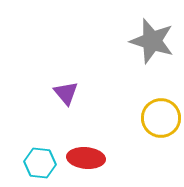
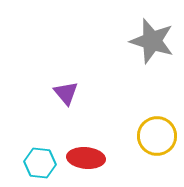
yellow circle: moved 4 px left, 18 px down
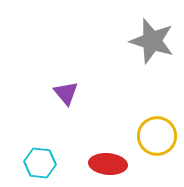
red ellipse: moved 22 px right, 6 px down
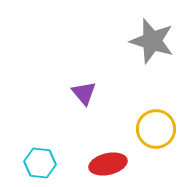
purple triangle: moved 18 px right
yellow circle: moved 1 px left, 7 px up
red ellipse: rotated 18 degrees counterclockwise
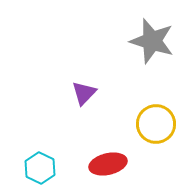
purple triangle: rotated 24 degrees clockwise
yellow circle: moved 5 px up
cyan hexagon: moved 5 px down; rotated 20 degrees clockwise
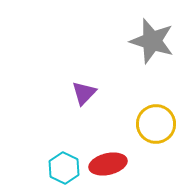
cyan hexagon: moved 24 px right
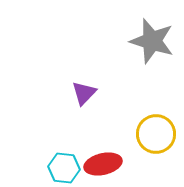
yellow circle: moved 10 px down
red ellipse: moved 5 px left
cyan hexagon: rotated 20 degrees counterclockwise
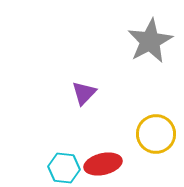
gray star: moved 2 px left; rotated 27 degrees clockwise
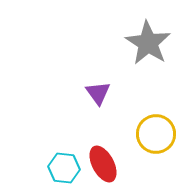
gray star: moved 2 px left, 2 px down; rotated 12 degrees counterclockwise
purple triangle: moved 14 px right; rotated 20 degrees counterclockwise
red ellipse: rotated 75 degrees clockwise
